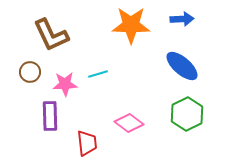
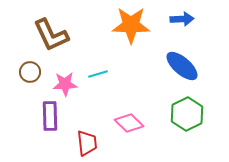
pink diamond: rotated 8 degrees clockwise
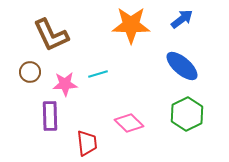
blue arrow: rotated 35 degrees counterclockwise
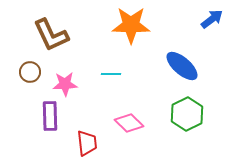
blue arrow: moved 30 px right
cyan line: moved 13 px right; rotated 18 degrees clockwise
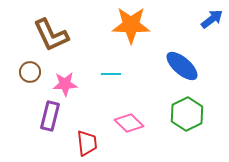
purple rectangle: rotated 16 degrees clockwise
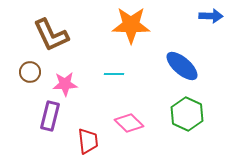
blue arrow: moved 1 px left, 3 px up; rotated 40 degrees clockwise
cyan line: moved 3 px right
green hexagon: rotated 8 degrees counterclockwise
red trapezoid: moved 1 px right, 2 px up
